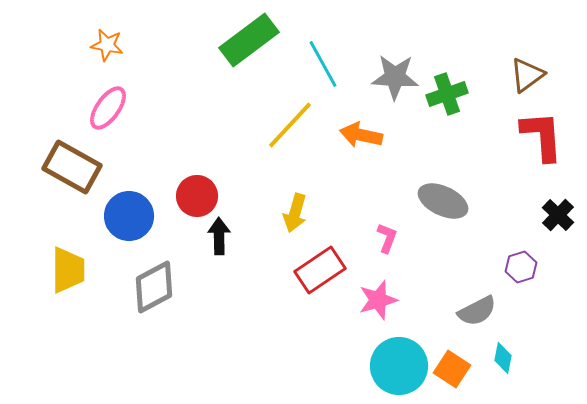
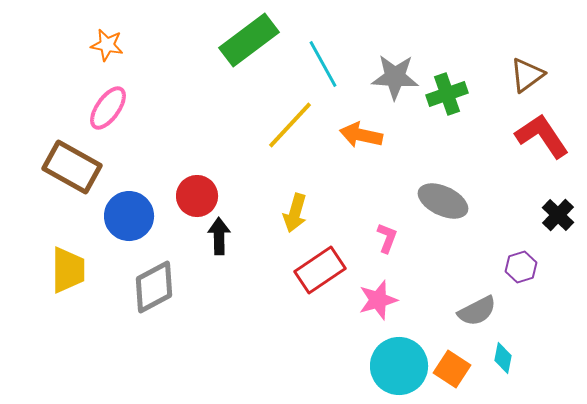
red L-shape: rotated 30 degrees counterclockwise
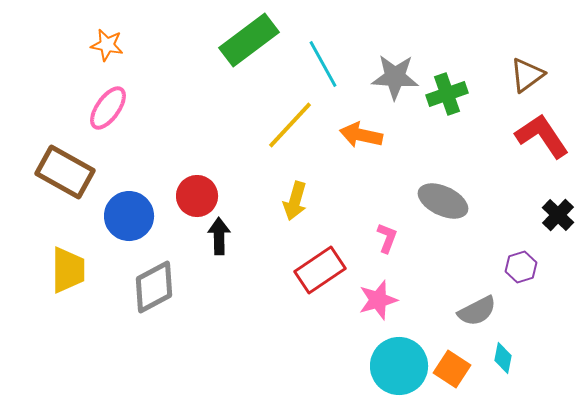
brown rectangle: moved 7 px left, 5 px down
yellow arrow: moved 12 px up
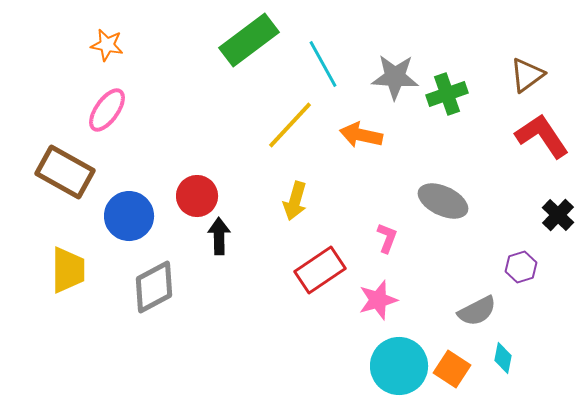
pink ellipse: moved 1 px left, 2 px down
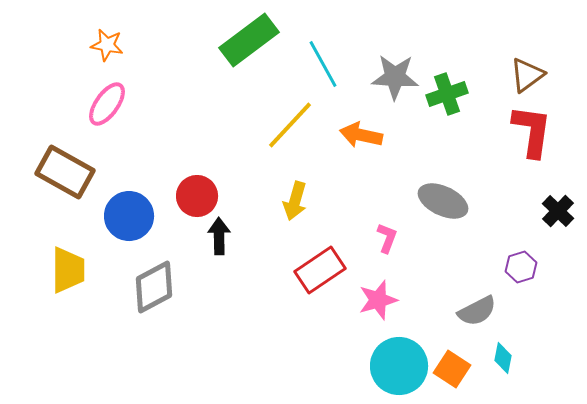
pink ellipse: moved 6 px up
red L-shape: moved 10 px left, 5 px up; rotated 42 degrees clockwise
black cross: moved 4 px up
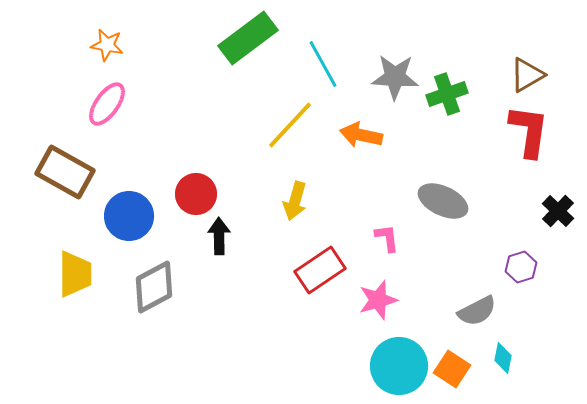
green rectangle: moved 1 px left, 2 px up
brown triangle: rotated 6 degrees clockwise
red L-shape: moved 3 px left
red circle: moved 1 px left, 2 px up
pink L-shape: rotated 28 degrees counterclockwise
yellow trapezoid: moved 7 px right, 4 px down
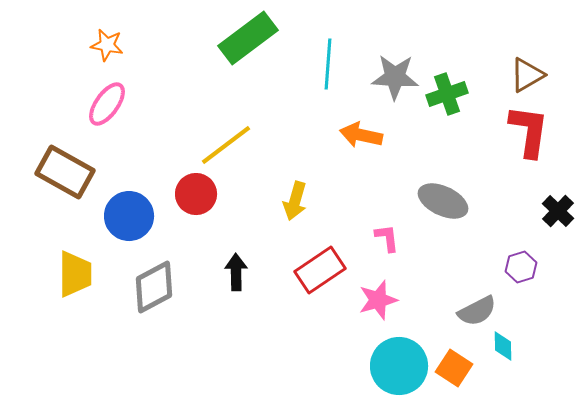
cyan line: moved 5 px right; rotated 33 degrees clockwise
yellow line: moved 64 px left, 20 px down; rotated 10 degrees clockwise
black arrow: moved 17 px right, 36 px down
cyan diamond: moved 12 px up; rotated 12 degrees counterclockwise
orange square: moved 2 px right, 1 px up
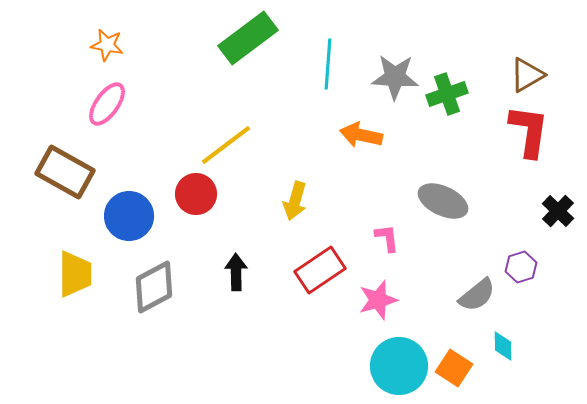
gray semicircle: moved 16 px up; rotated 12 degrees counterclockwise
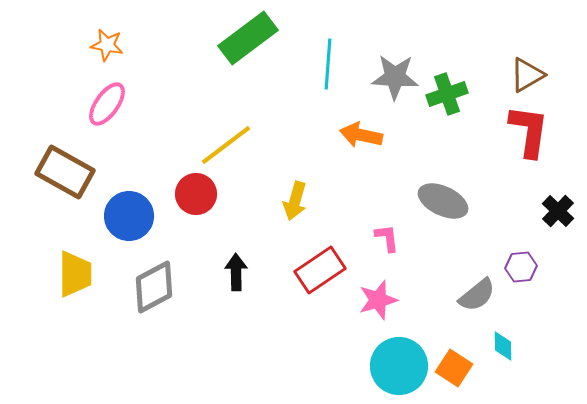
purple hexagon: rotated 12 degrees clockwise
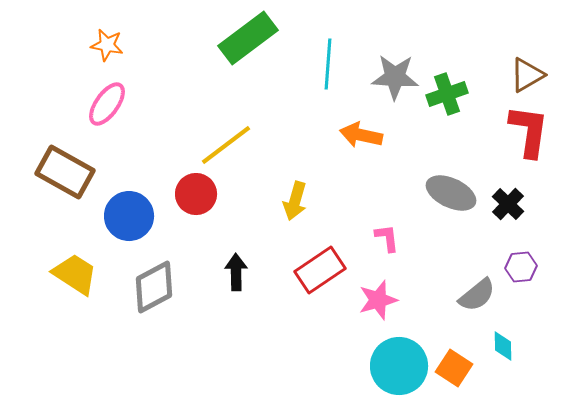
gray ellipse: moved 8 px right, 8 px up
black cross: moved 50 px left, 7 px up
yellow trapezoid: rotated 57 degrees counterclockwise
